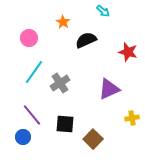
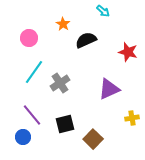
orange star: moved 2 px down
black square: rotated 18 degrees counterclockwise
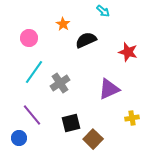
black square: moved 6 px right, 1 px up
blue circle: moved 4 px left, 1 px down
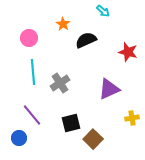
cyan line: moved 1 px left; rotated 40 degrees counterclockwise
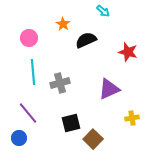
gray cross: rotated 18 degrees clockwise
purple line: moved 4 px left, 2 px up
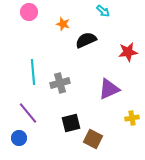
orange star: rotated 16 degrees counterclockwise
pink circle: moved 26 px up
red star: rotated 24 degrees counterclockwise
brown square: rotated 18 degrees counterclockwise
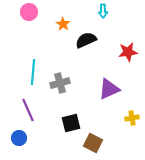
cyan arrow: rotated 48 degrees clockwise
orange star: rotated 16 degrees clockwise
cyan line: rotated 10 degrees clockwise
purple line: moved 3 px up; rotated 15 degrees clockwise
brown square: moved 4 px down
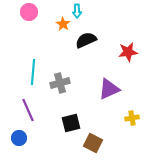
cyan arrow: moved 26 px left
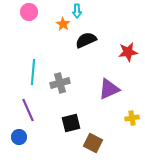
blue circle: moved 1 px up
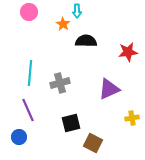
black semicircle: moved 1 px down; rotated 25 degrees clockwise
cyan line: moved 3 px left, 1 px down
